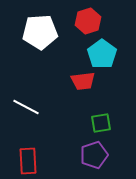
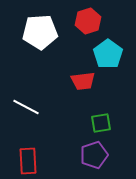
cyan pentagon: moved 6 px right
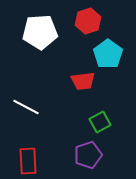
green square: moved 1 px left, 1 px up; rotated 20 degrees counterclockwise
purple pentagon: moved 6 px left
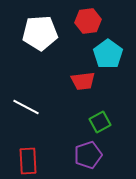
red hexagon: rotated 10 degrees clockwise
white pentagon: moved 1 px down
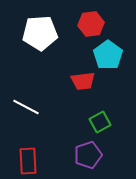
red hexagon: moved 3 px right, 3 px down
cyan pentagon: moved 1 px down
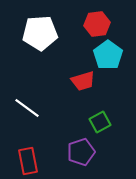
red hexagon: moved 6 px right
red trapezoid: rotated 10 degrees counterclockwise
white line: moved 1 px right, 1 px down; rotated 8 degrees clockwise
purple pentagon: moved 7 px left, 3 px up
red rectangle: rotated 8 degrees counterclockwise
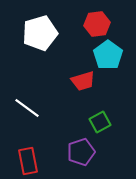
white pentagon: rotated 12 degrees counterclockwise
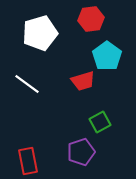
red hexagon: moved 6 px left, 5 px up
cyan pentagon: moved 1 px left, 1 px down
white line: moved 24 px up
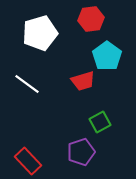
red rectangle: rotated 32 degrees counterclockwise
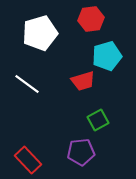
cyan pentagon: rotated 20 degrees clockwise
green square: moved 2 px left, 2 px up
purple pentagon: rotated 12 degrees clockwise
red rectangle: moved 1 px up
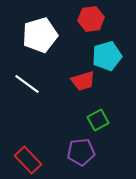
white pentagon: moved 2 px down
